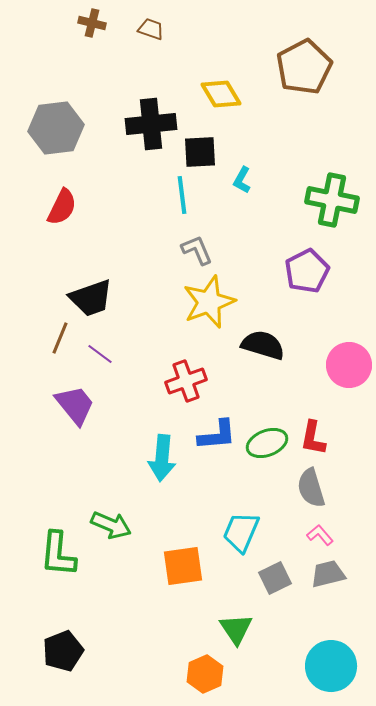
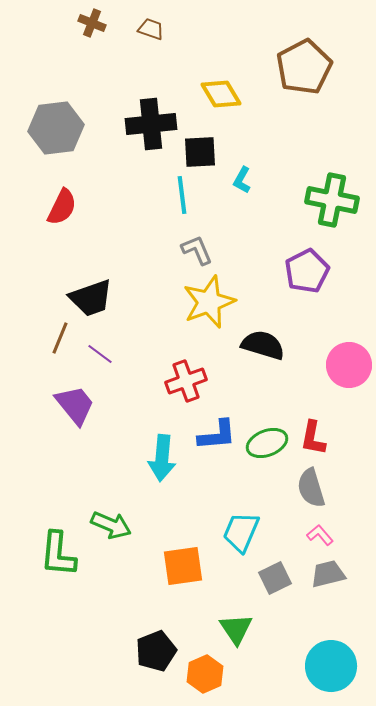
brown cross: rotated 8 degrees clockwise
black pentagon: moved 93 px right
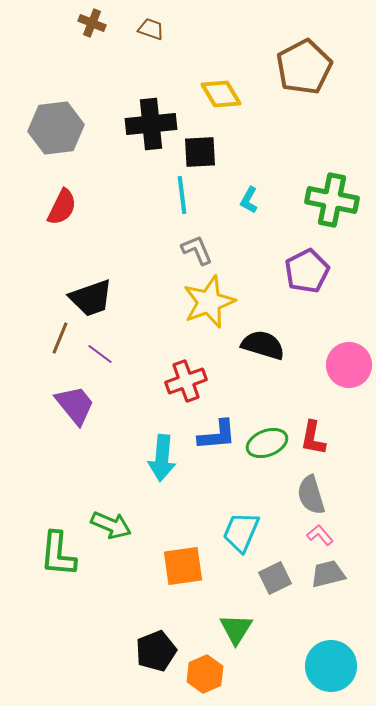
cyan L-shape: moved 7 px right, 20 px down
gray semicircle: moved 7 px down
green triangle: rotated 6 degrees clockwise
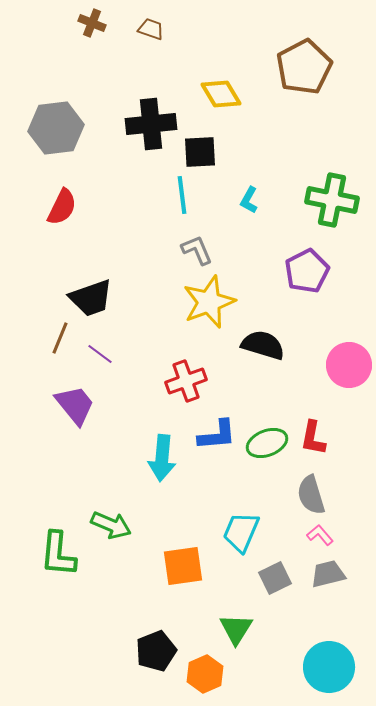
cyan circle: moved 2 px left, 1 px down
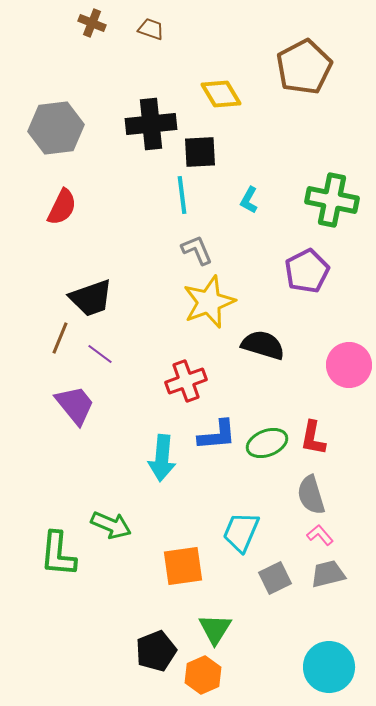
green triangle: moved 21 px left
orange hexagon: moved 2 px left, 1 px down
